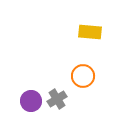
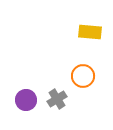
purple circle: moved 5 px left, 1 px up
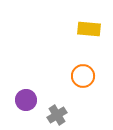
yellow rectangle: moved 1 px left, 3 px up
gray cross: moved 16 px down
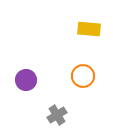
purple circle: moved 20 px up
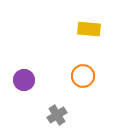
purple circle: moved 2 px left
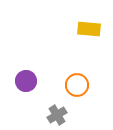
orange circle: moved 6 px left, 9 px down
purple circle: moved 2 px right, 1 px down
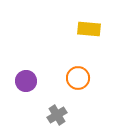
orange circle: moved 1 px right, 7 px up
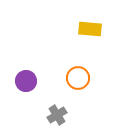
yellow rectangle: moved 1 px right
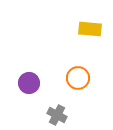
purple circle: moved 3 px right, 2 px down
gray cross: rotated 30 degrees counterclockwise
